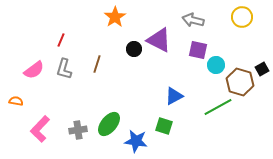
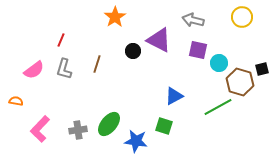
black circle: moved 1 px left, 2 px down
cyan circle: moved 3 px right, 2 px up
black square: rotated 16 degrees clockwise
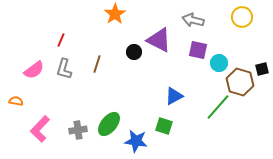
orange star: moved 3 px up
black circle: moved 1 px right, 1 px down
green line: rotated 20 degrees counterclockwise
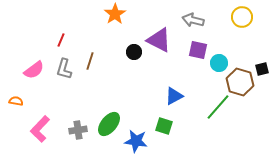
brown line: moved 7 px left, 3 px up
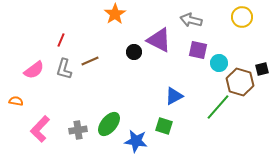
gray arrow: moved 2 px left
brown line: rotated 48 degrees clockwise
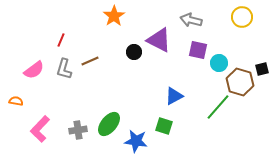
orange star: moved 1 px left, 2 px down
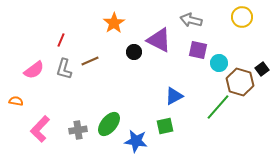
orange star: moved 7 px down
black square: rotated 24 degrees counterclockwise
green square: moved 1 px right; rotated 30 degrees counterclockwise
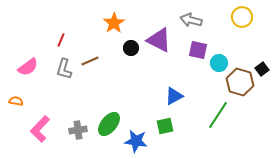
black circle: moved 3 px left, 4 px up
pink semicircle: moved 6 px left, 3 px up
green line: moved 8 px down; rotated 8 degrees counterclockwise
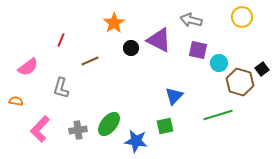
gray L-shape: moved 3 px left, 19 px down
blue triangle: rotated 18 degrees counterclockwise
green line: rotated 40 degrees clockwise
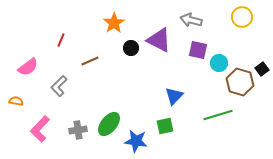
gray L-shape: moved 2 px left, 2 px up; rotated 30 degrees clockwise
